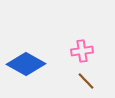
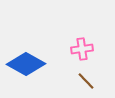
pink cross: moved 2 px up
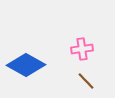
blue diamond: moved 1 px down
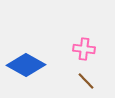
pink cross: moved 2 px right; rotated 15 degrees clockwise
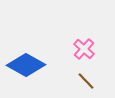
pink cross: rotated 35 degrees clockwise
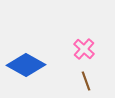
brown line: rotated 24 degrees clockwise
